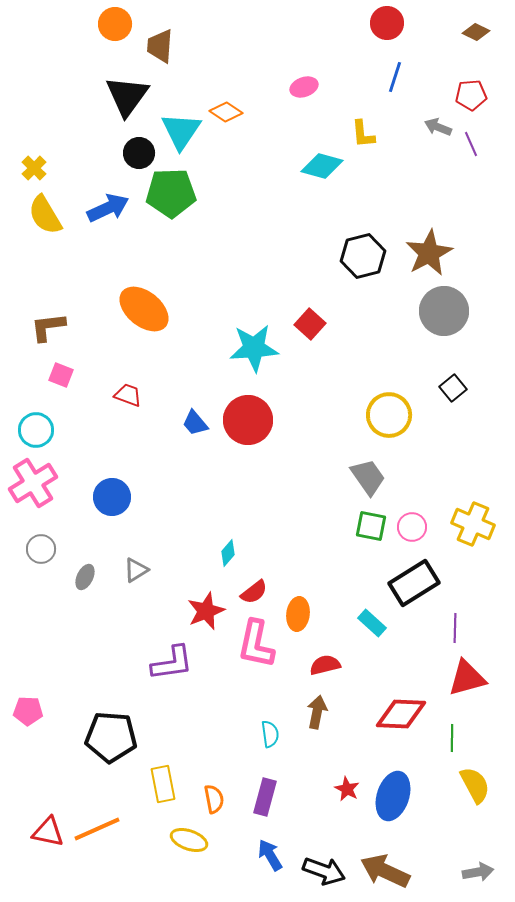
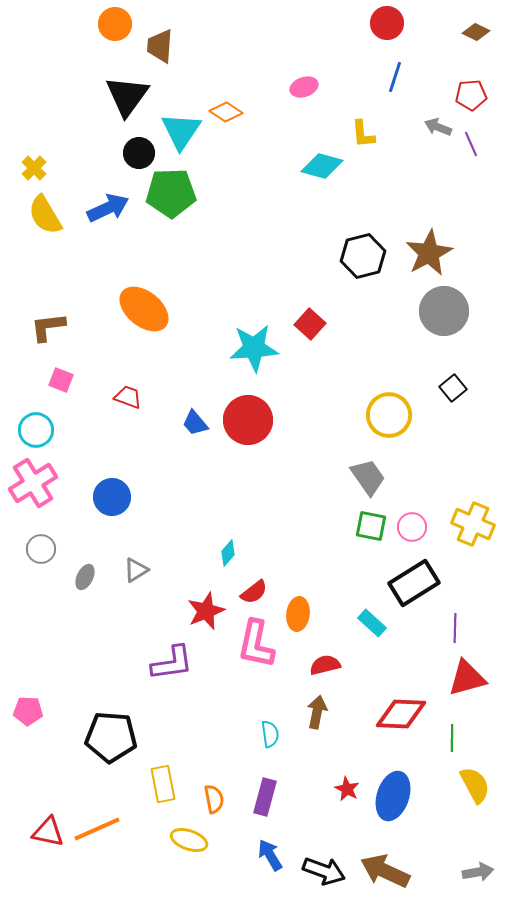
pink square at (61, 375): moved 5 px down
red trapezoid at (128, 395): moved 2 px down
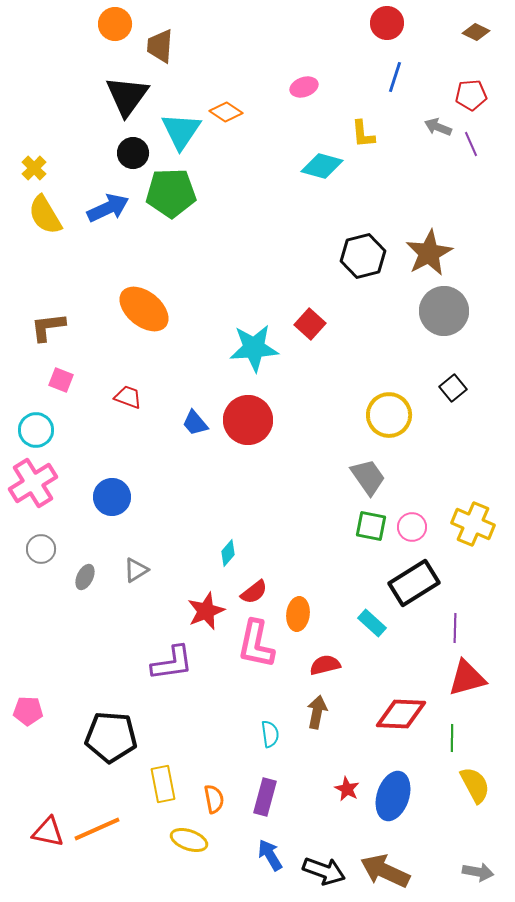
black circle at (139, 153): moved 6 px left
gray arrow at (478, 872): rotated 20 degrees clockwise
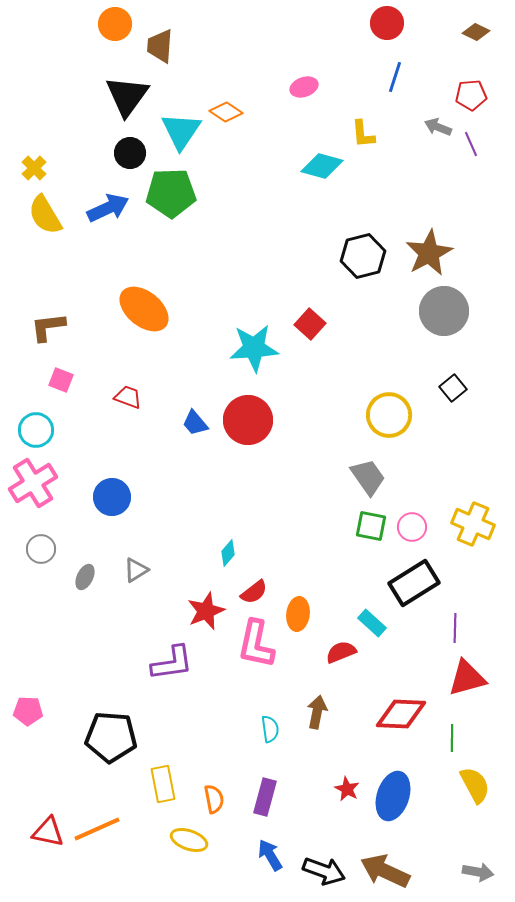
black circle at (133, 153): moved 3 px left
red semicircle at (325, 665): moved 16 px right, 13 px up; rotated 8 degrees counterclockwise
cyan semicircle at (270, 734): moved 5 px up
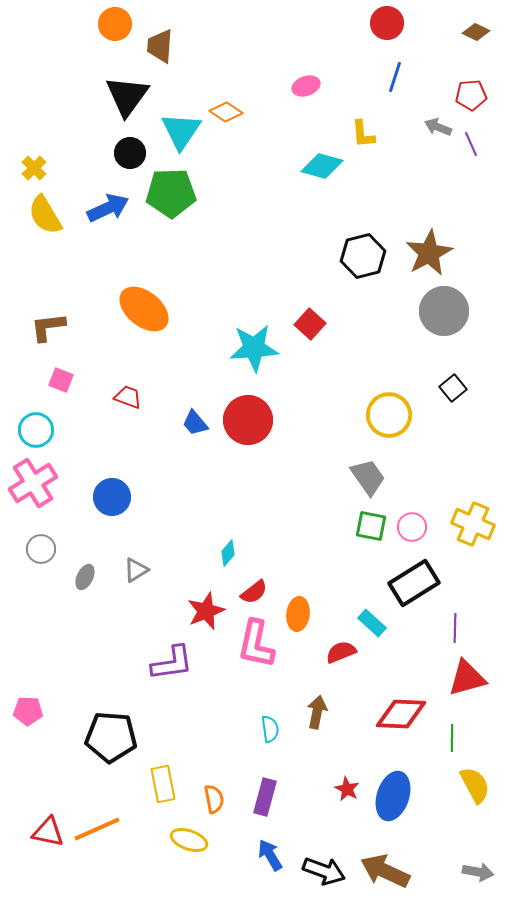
pink ellipse at (304, 87): moved 2 px right, 1 px up
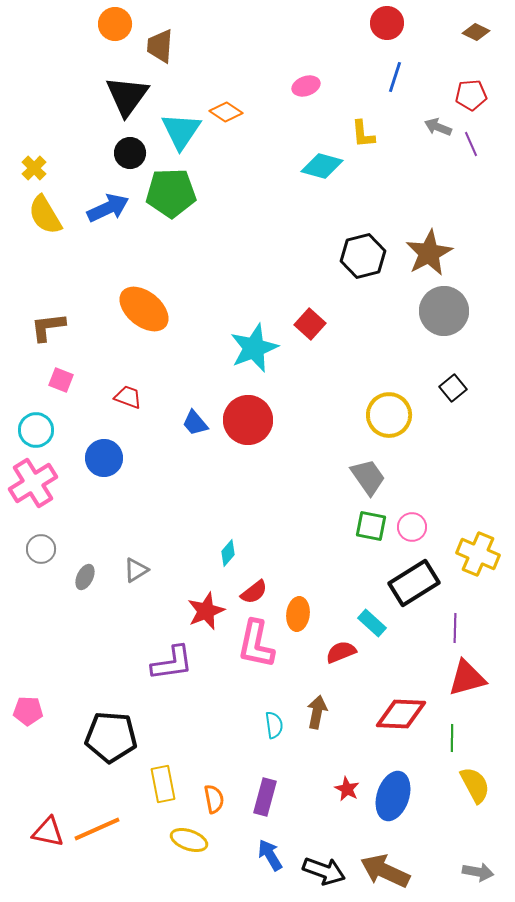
cyan star at (254, 348): rotated 18 degrees counterclockwise
blue circle at (112, 497): moved 8 px left, 39 px up
yellow cross at (473, 524): moved 5 px right, 30 px down
cyan semicircle at (270, 729): moved 4 px right, 4 px up
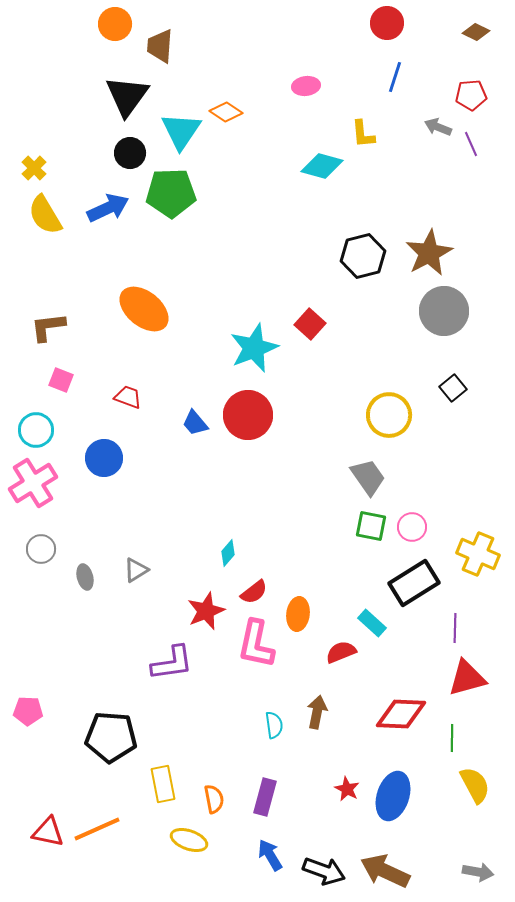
pink ellipse at (306, 86): rotated 12 degrees clockwise
red circle at (248, 420): moved 5 px up
gray ellipse at (85, 577): rotated 40 degrees counterclockwise
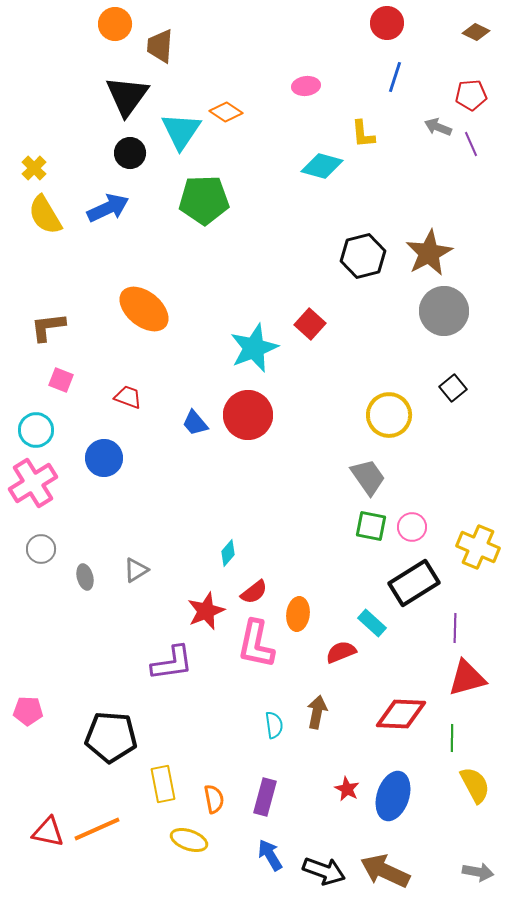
green pentagon at (171, 193): moved 33 px right, 7 px down
yellow cross at (478, 554): moved 7 px up
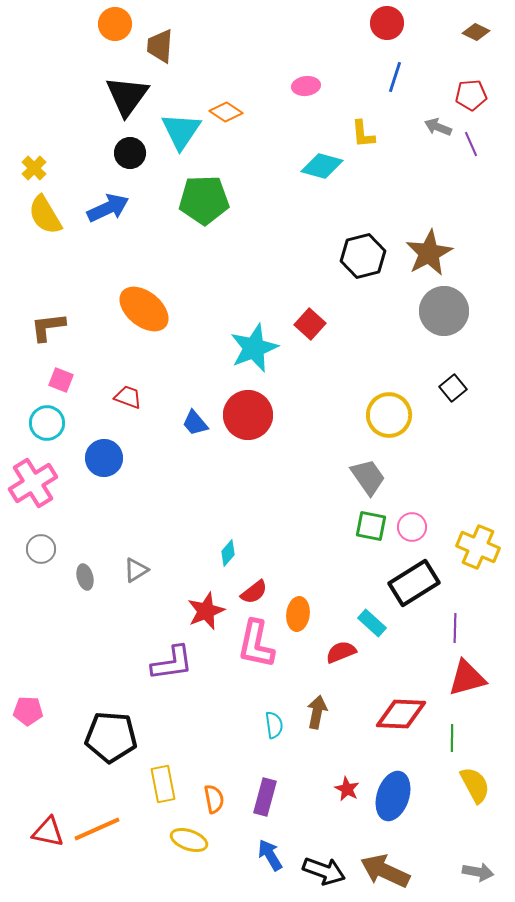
cyan circle at (36, 430): moved 11 px right, 7 px up
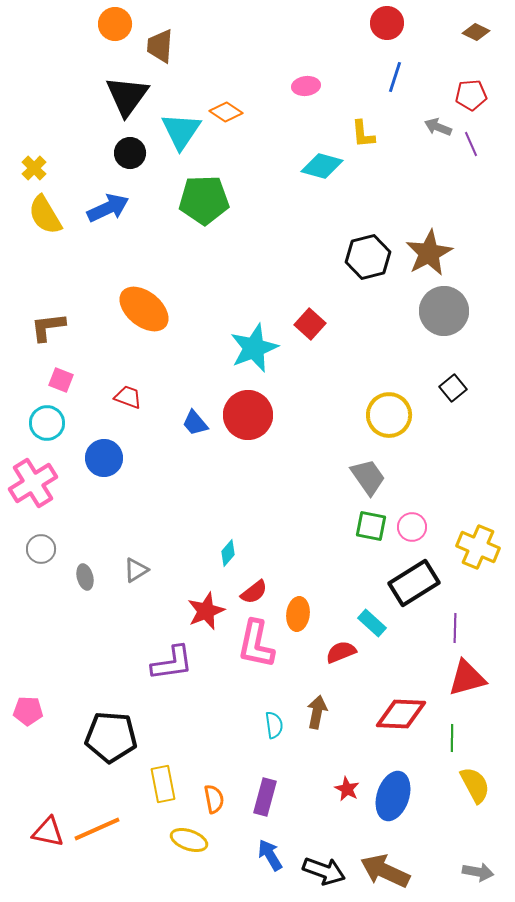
black hexagon at (363, 256): moved 5 px right, 1 px down
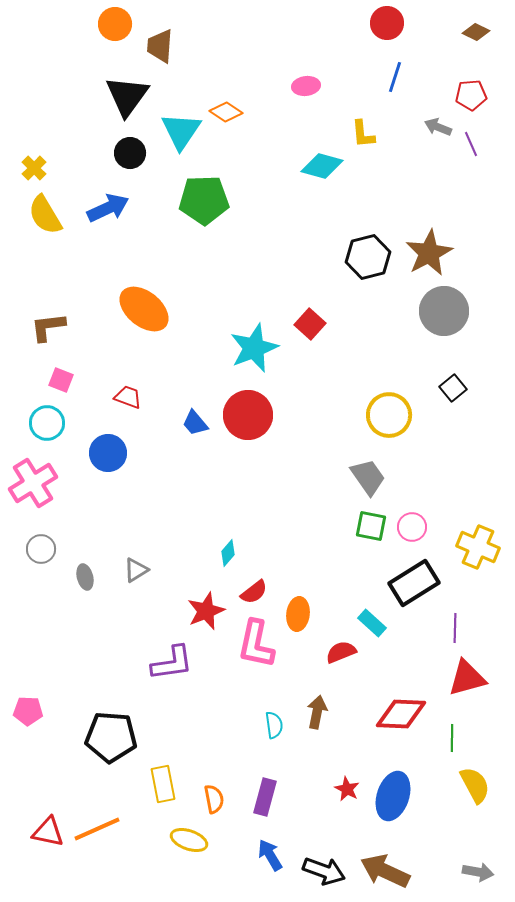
blue circle at (104, 458): moved 4 px right, 5 px up
